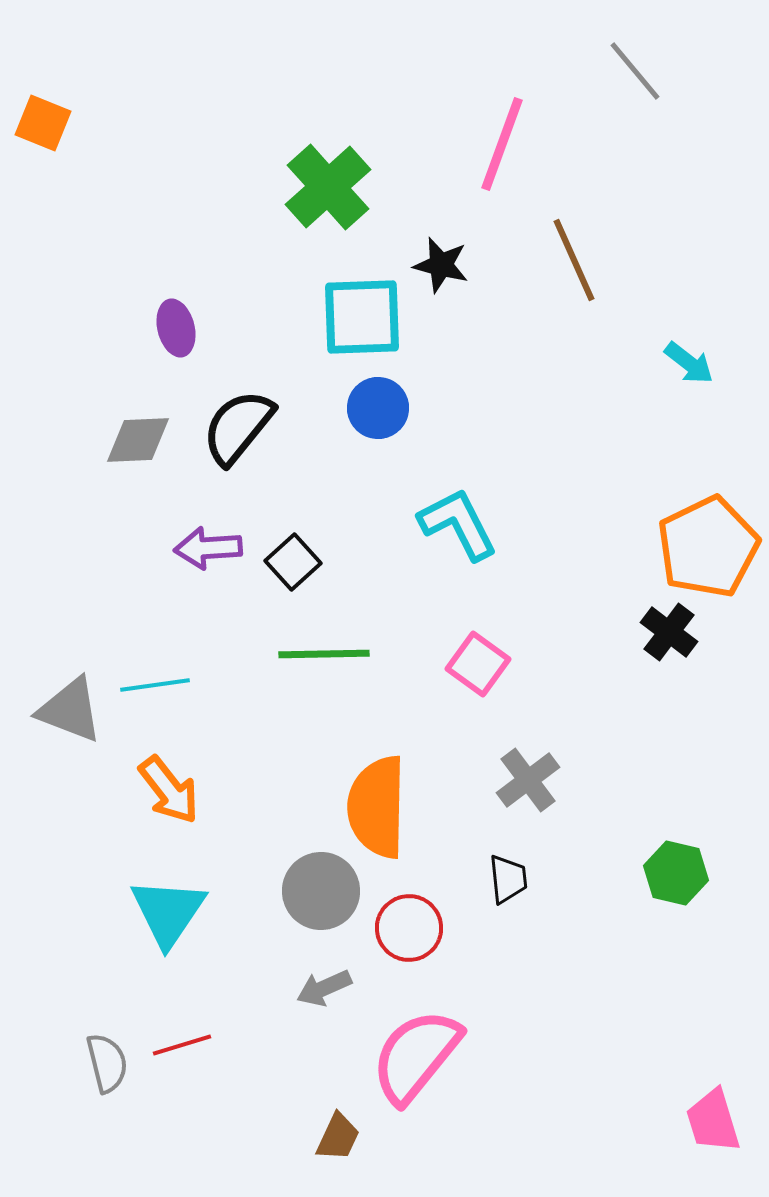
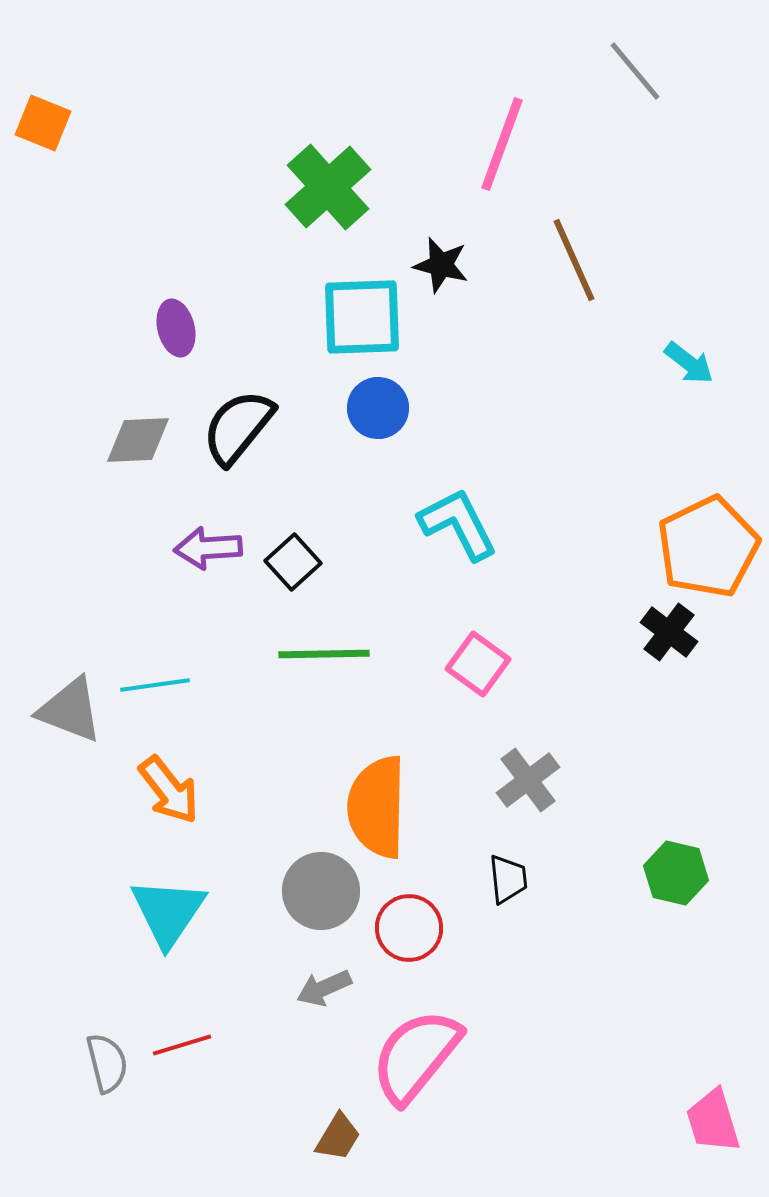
brown trapezoid: rotated 6 degrees clockwise
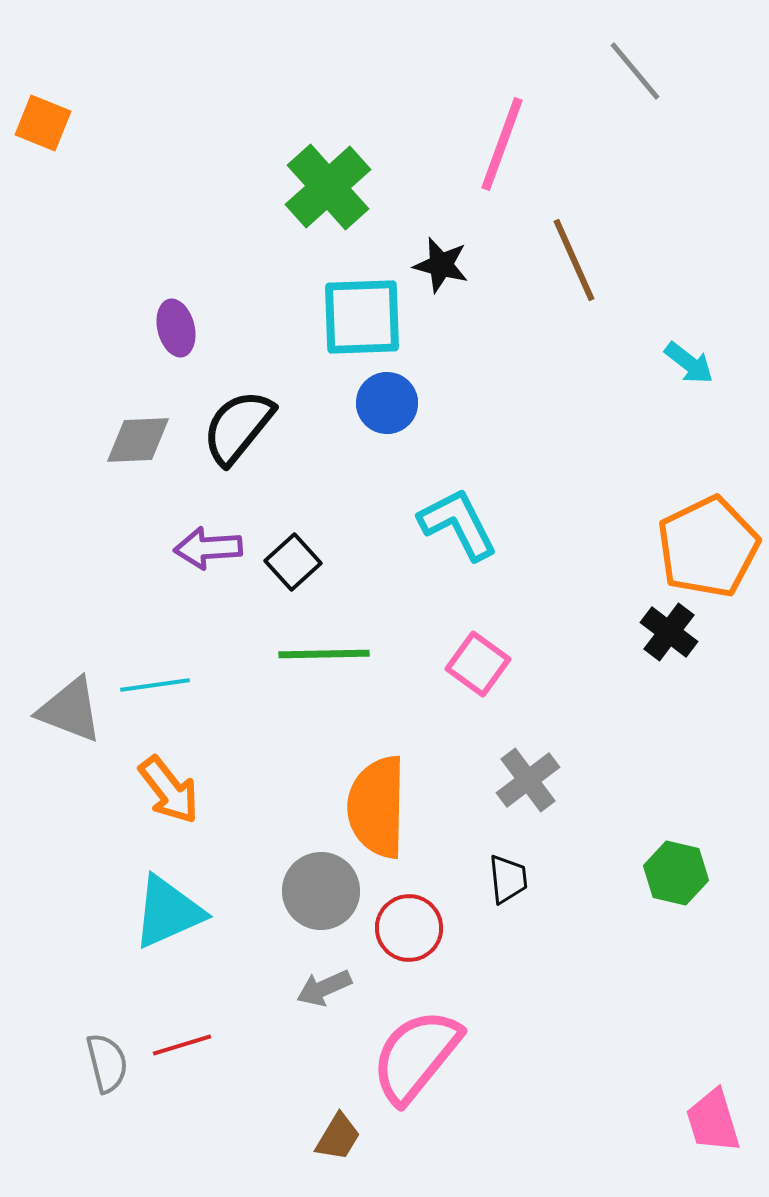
blue circle: moved 9 px right, 5 px up
cyan triangle: rotated 32 degrees clockwise
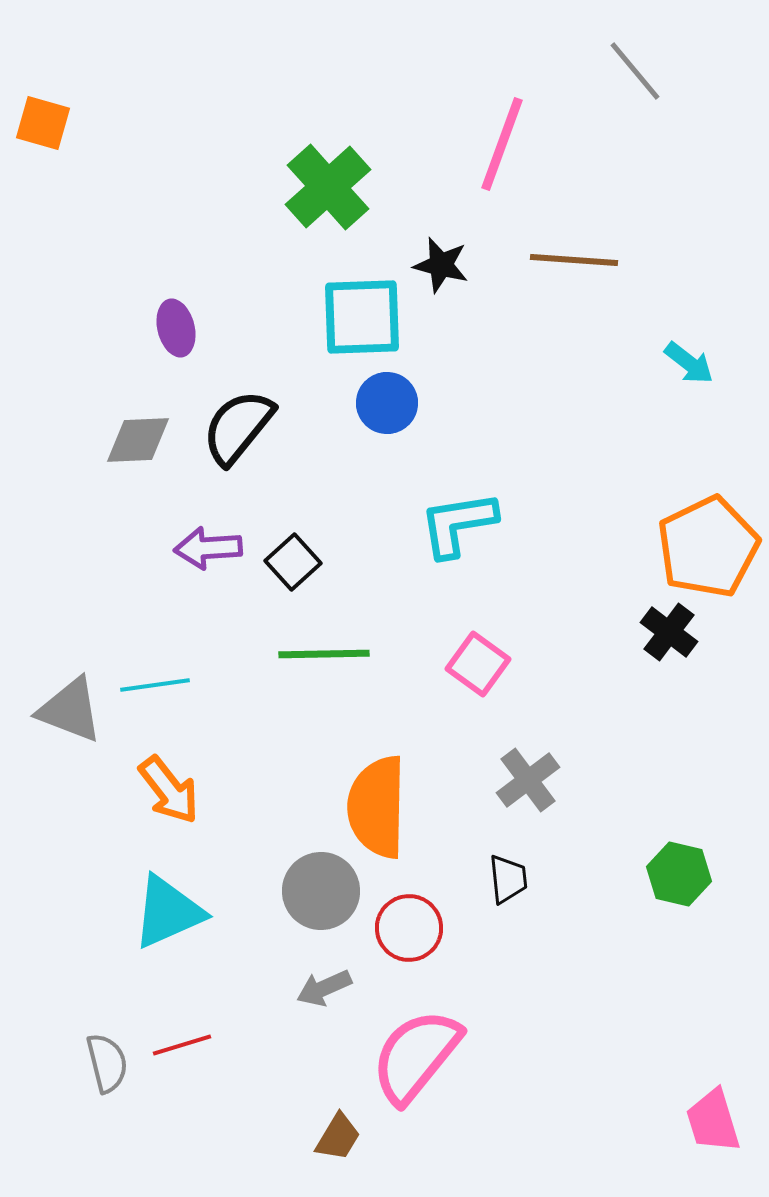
orange square: rotated 6 degrees counterclockwise
brown line: rotated 62 degrees counterclockwise
cyan L-shape: rotated 72 degrees counterclockwise
green hexagon: moved 3 px right, 1 px down
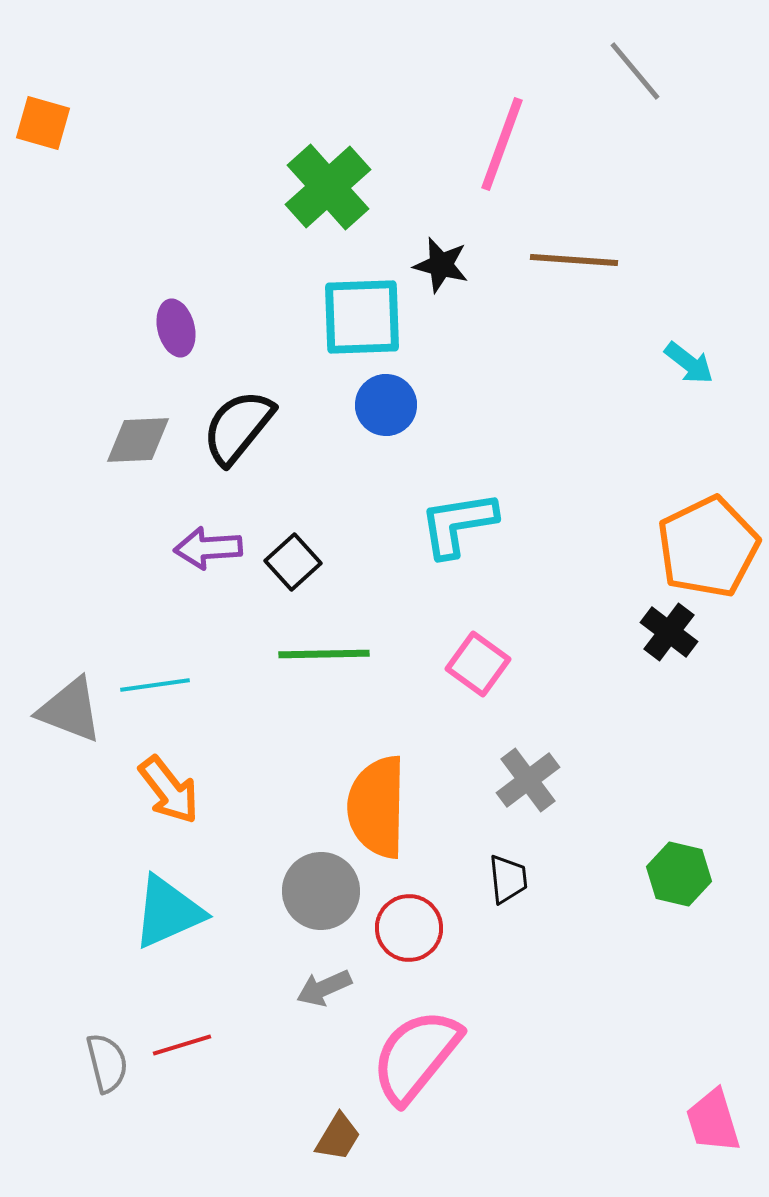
blue circle: moved 1 px left, 2 px down
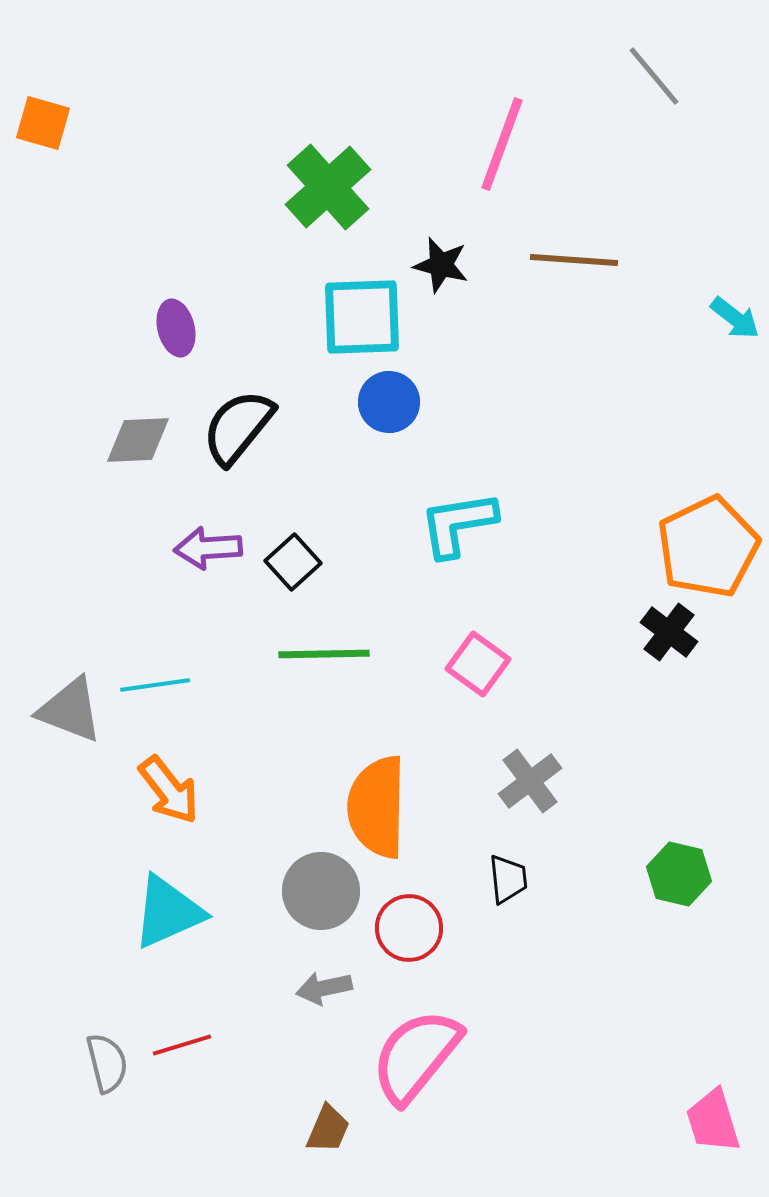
gray line: moved 19 px right, 5 px down
cyan arrow: moved 46 px right, 45 px up
blue circle: moved 3 px right, 3 px up
gray cross: moved 2 px right, 1 px down
gray arrow: rotated 12 degrees clockwise
brown trapezoid: moved 10 px left, 8 px up; rotated 8 degrees counterclockwise
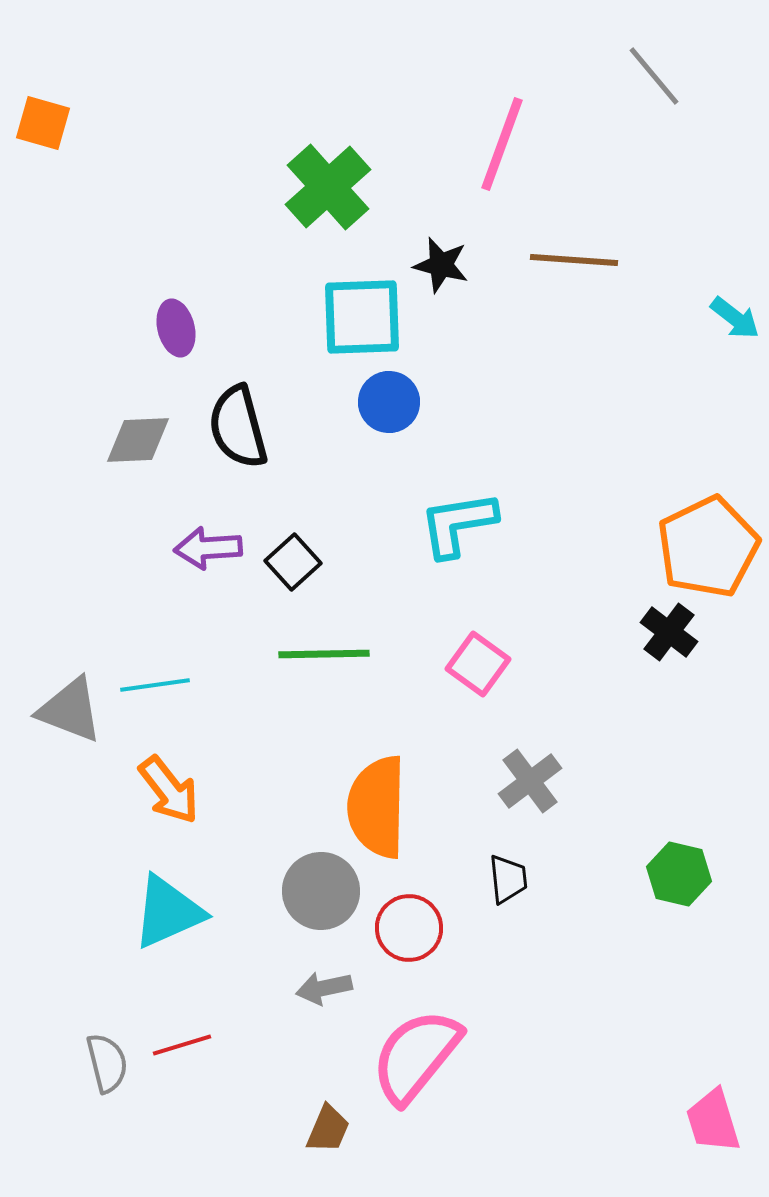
black semicircle: rotated 54 degrees counterclockwise
